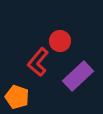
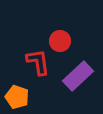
red L-shape: rotated 132 degrees clockwise
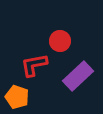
red L-shape: moved 4 px left, 3 px down; rotated 92 degrees counterclockwise
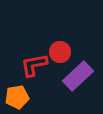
red circle: moved 11 px down
orange pentagon: rotated 30 degrees counterclockwise
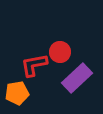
purple rectangle: moved 1 px left, 2 px down
orange pentagon: moved 4 px up
